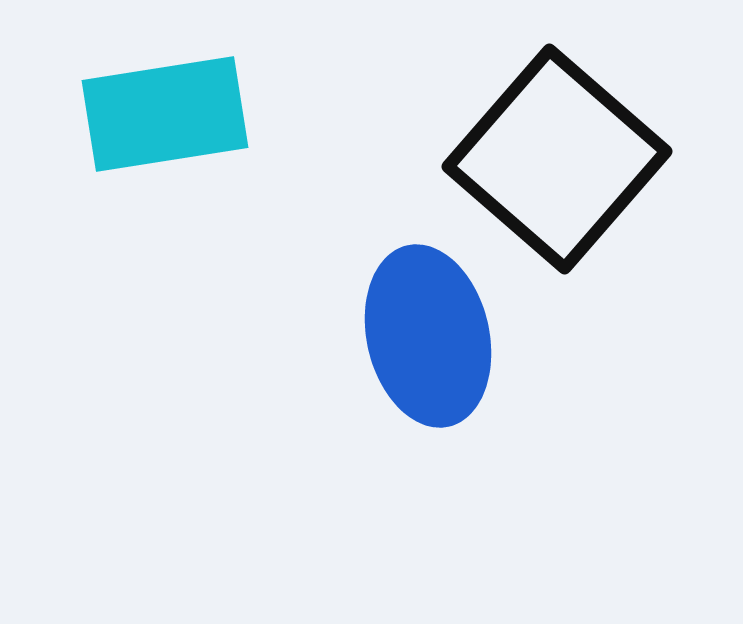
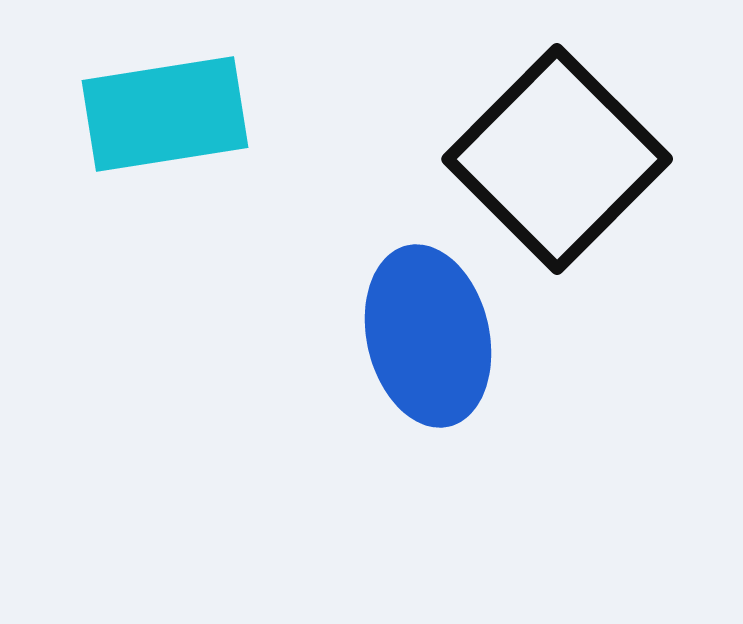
black square: rotated 4 degrees clockwise
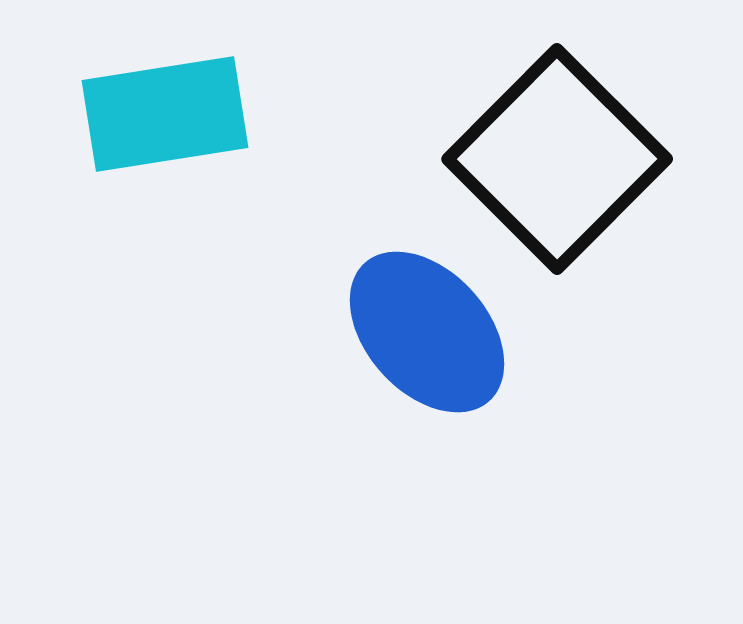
blue ellipse: moved 1 px left, 4 px up; rotated 29 degrees counterclockwise
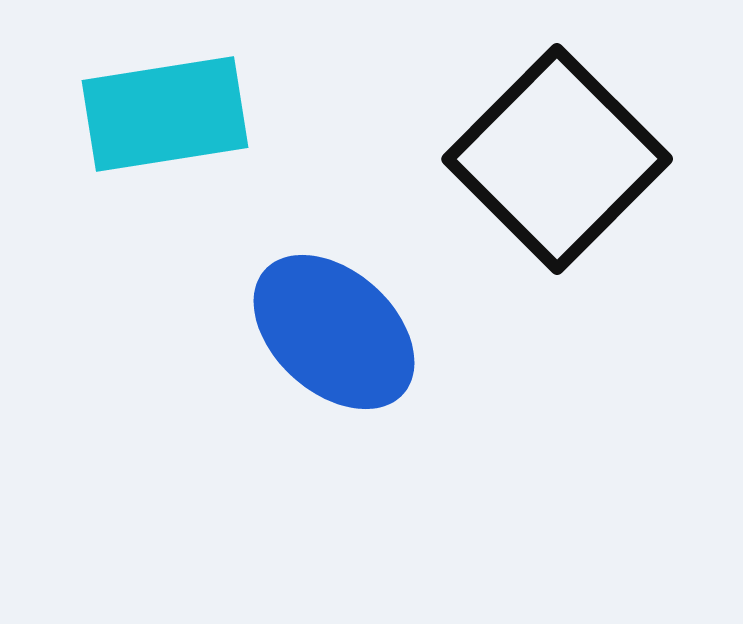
blue ellipse: moved 93 px left; rotated 6 degrees counterclockwise
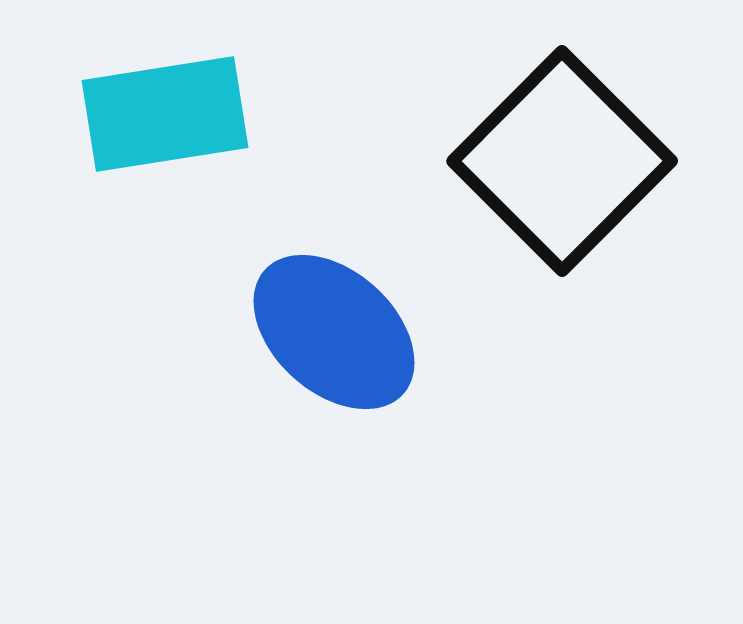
black square: moved 5 px right, 2 px down
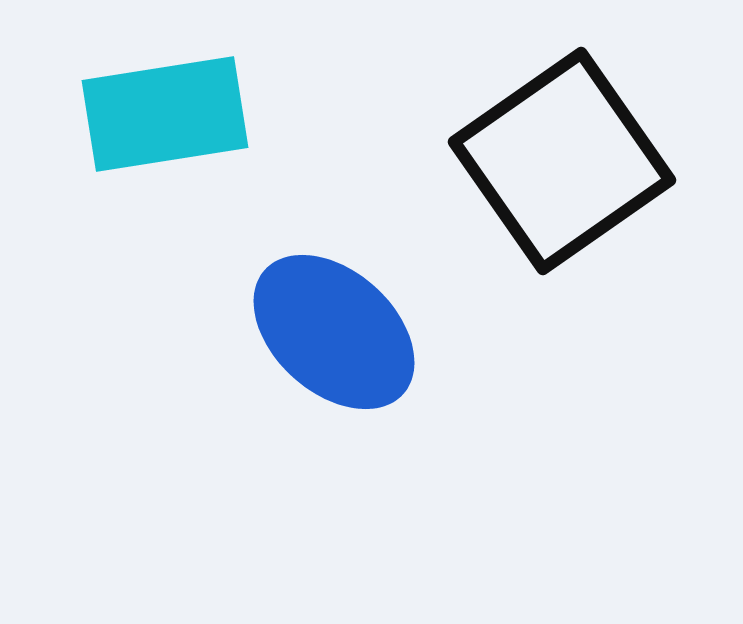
black square: rotated 10 degrees clockwise
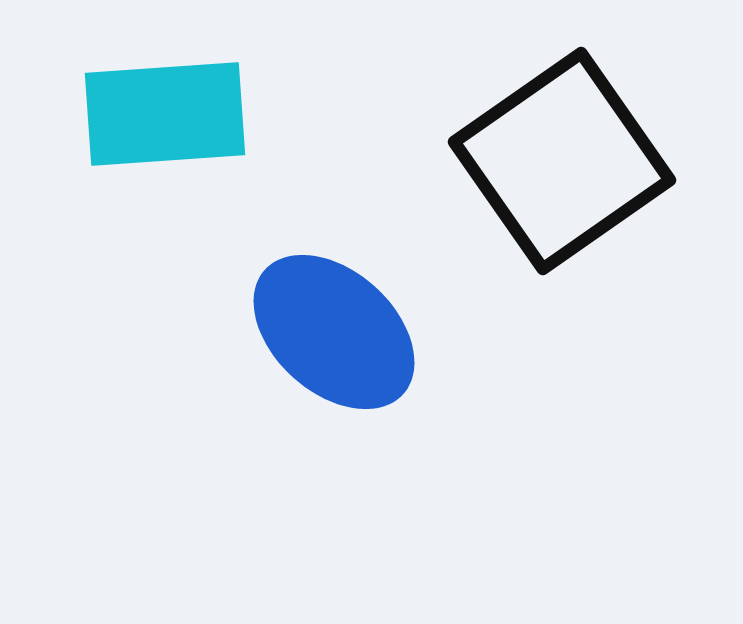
cyan rectangle: rotated 5 degrees clockwise
